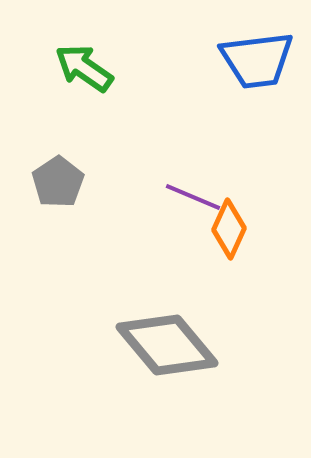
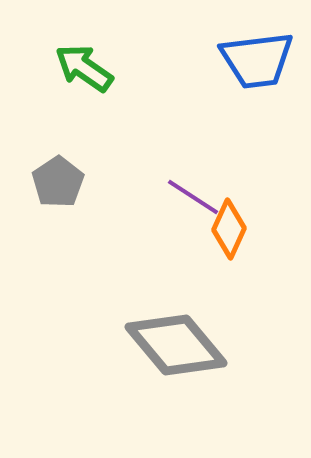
purple line: rotated 10 degrees clockwise
gray diamond: moved 9 px right
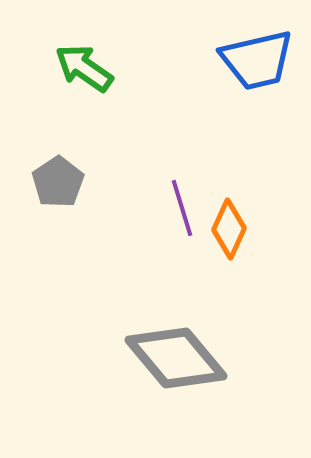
blue trapezoid: rotated 6 degrees counterclockwise
purple line: moved 11 px left, 11 px down; rotated 40 degrees clockwise
gray diamond: moved 13 px down
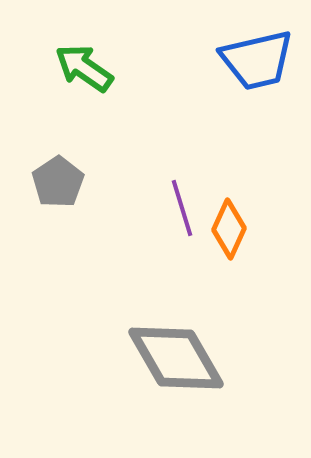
gray diamond: rotated 10 degrees clockwise
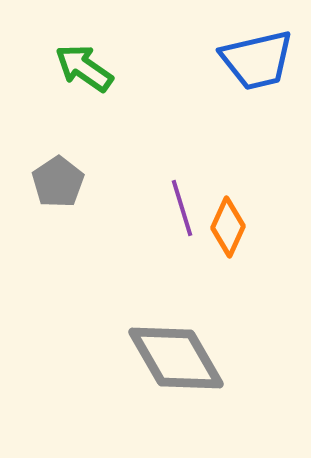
orange diamond: moved 1 px left, 2 px up
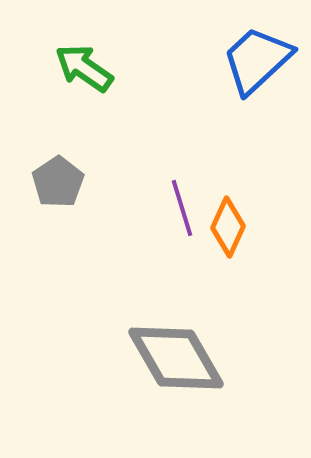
blue trapezoid: rotated 150 degrees clockwise
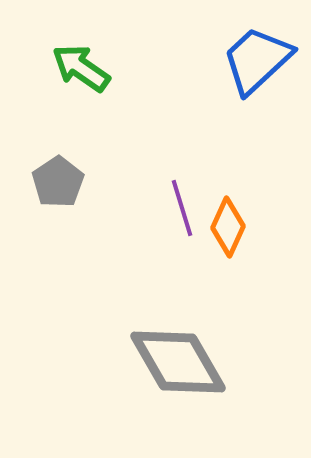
green arrow: moved 3 px left
gray diamond: moved 2 px right, 4 px down
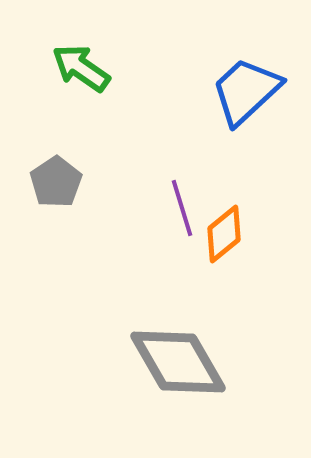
blue trapezoid: moved 11 px left, 31 px down
gray pentagon: moved 2 px left
orange diamond: moved 4 px left, 7 px down; rotated 26 degrees clockwise
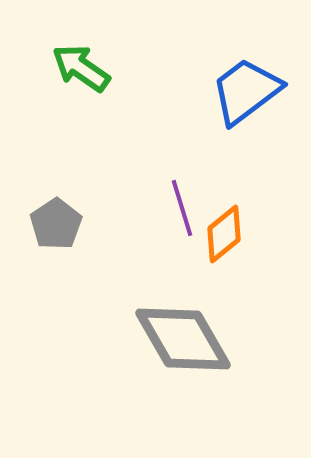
blue trapezoid: rotated 6 degrees clockwise
gray pentagon: moved 42 px down
gray diamond: moved 5 px right, 23 px up
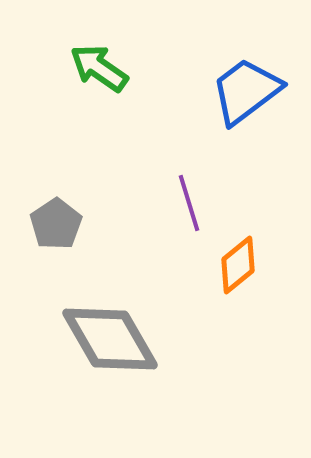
green arrow: moved 18 px right
purple line: moved 7 px right, 5 px up
orange diamond: moved 14 px right, 31 px down
gray diamond: moved 73 px left
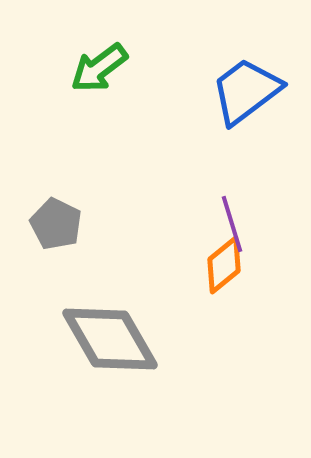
green arrow: rotated 72 degrees counterclockwise
purple line: moved 43 px right, 21 px down
gray pentagon: rotated 12 degrees counterclockwise
orange diamond: moved 14 px left
